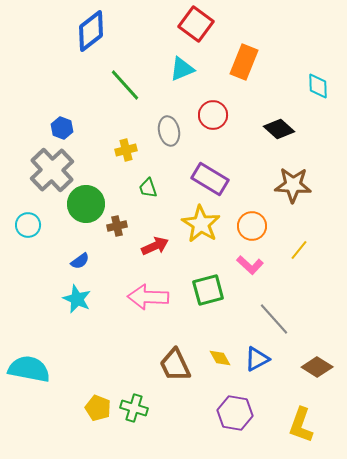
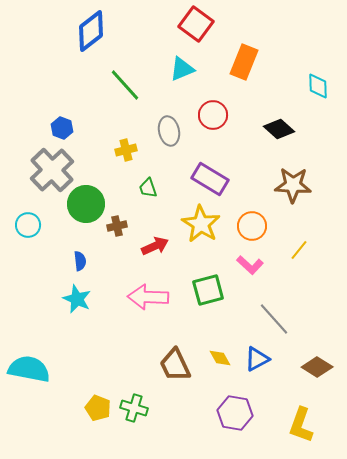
blue semicircle: rotated 60 degrees counterclockwise
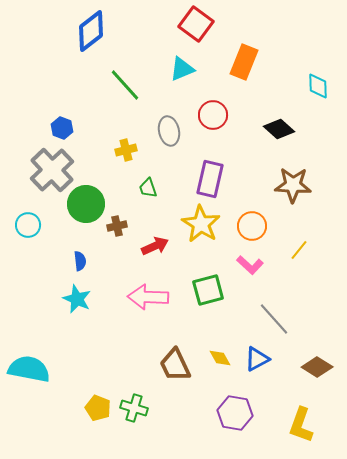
purple rectangle: rotated 72 degrees clockwise
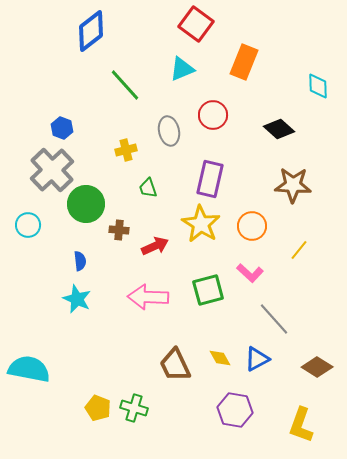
brown cross: moved 2 px right, 4 px down; rotated 18 degrees clockwise
pink L-shape: moved 8 px down
purple hexagon: moved 3 px up
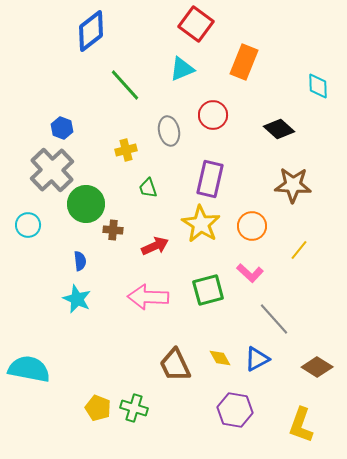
brown cross: moved 6 px left
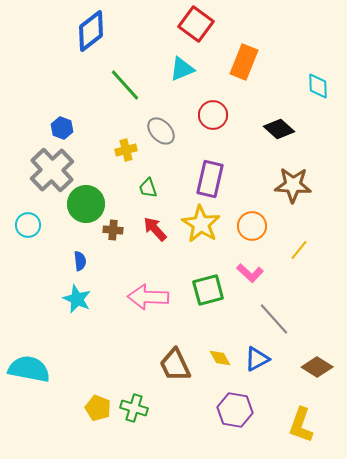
gray ellipse: moved 8 px left; rotated 32 degrees counterclockwise
red arrow: moved 17 px up; rotated 108 degrees counterclockwise
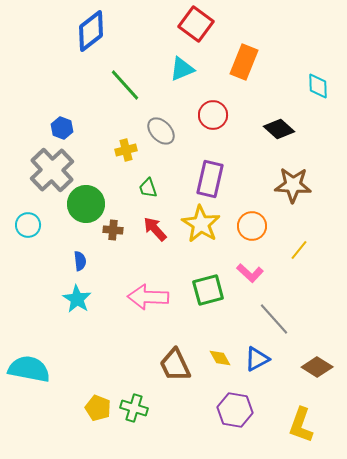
cyan star: rotated 8 degrees clockwise
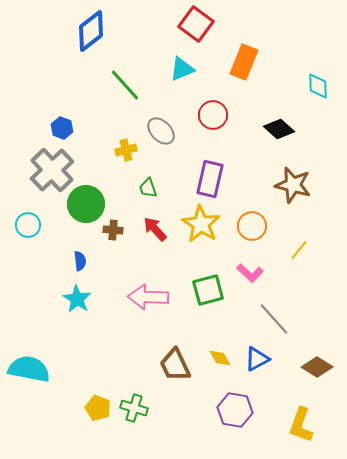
brown star: rotated 12 degrees clockwise
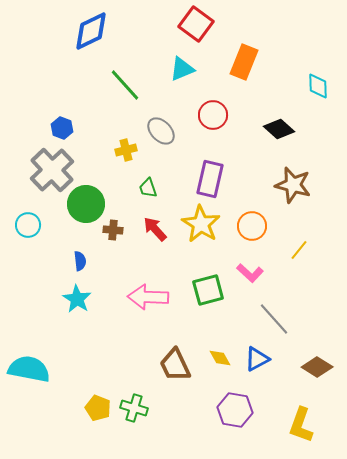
blue diamond: rotated 12 degrees clockwise
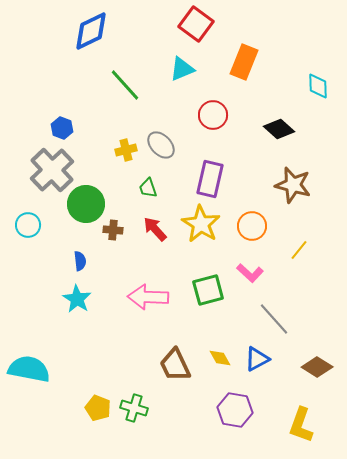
gray ellipse: moved 14 px down
